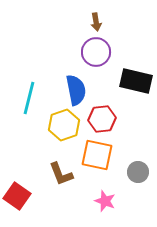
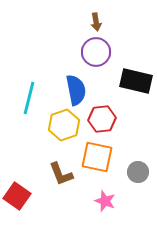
orange square: moved 2 px down
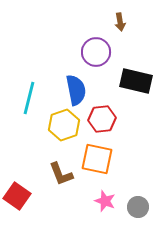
brown arrow: moved 24 px right
orange square: moved 2 px down
gray circle: moved 35 px down
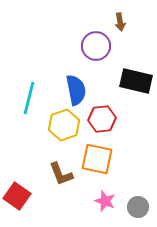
purple circle: moved 6 px up
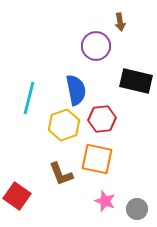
gray circle: moved 1 px left, 2 px down
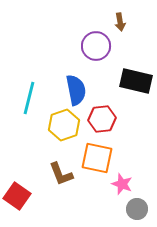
orange square: moved 1 px up
pink star: moved 17 px right, 17 px up
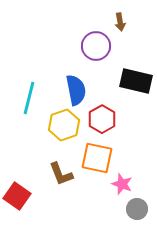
red hexagon: rotated 24 degrees counterclockwise
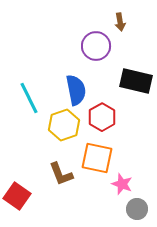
cyan line: rotated 40 degrees counterclockwise
red hexagon: moved 2 px up
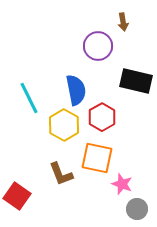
brown arrow: moved 3 px right
purple circle: moved 2 px right
yellow hexagon: rotated 12 degrees counterclockwise
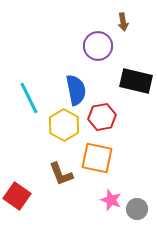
red hexagon: rotated 20 degrees clockwise
pink star: moved 11 px left, 16 px down
